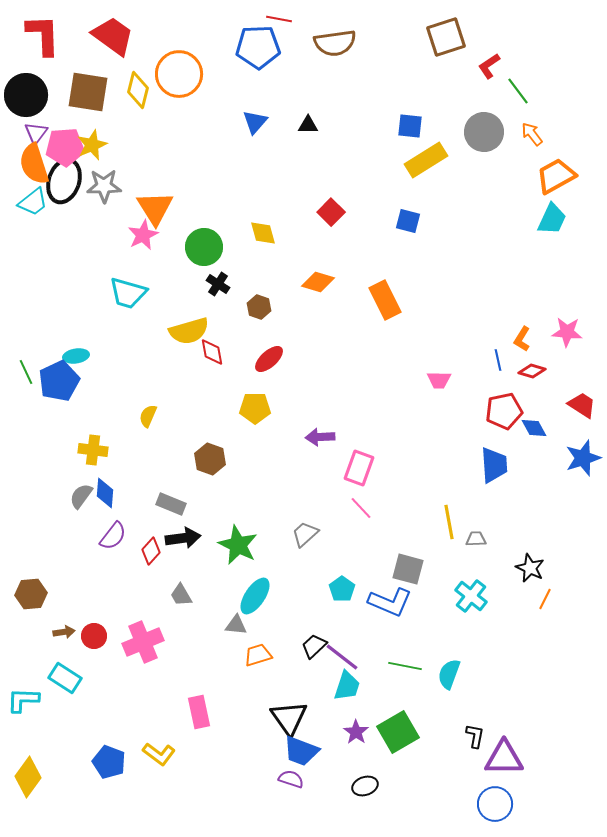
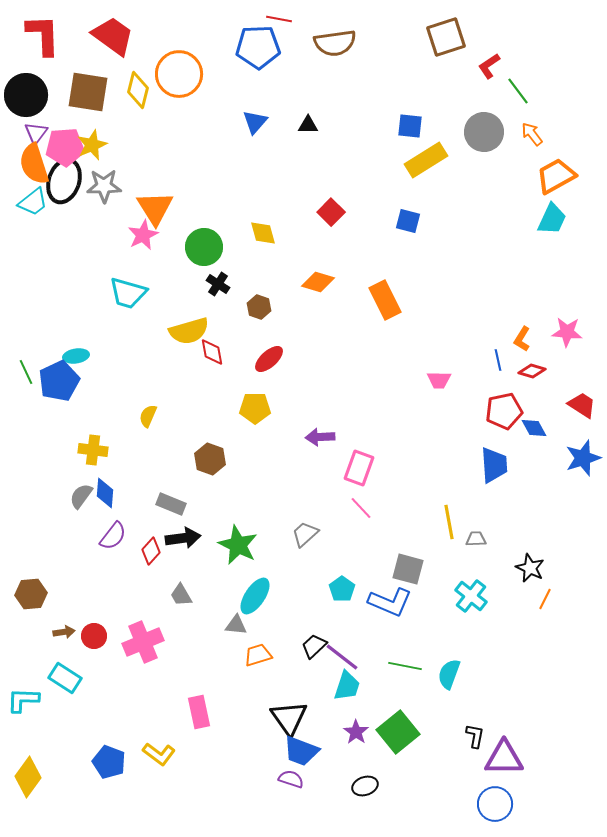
green square at (398, 732): rotated 9 degrees counterclockwise
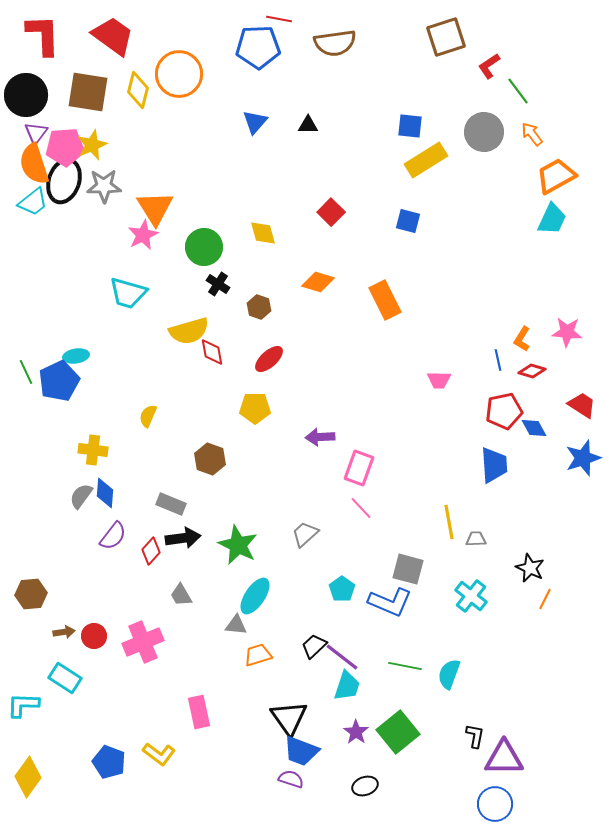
cyan L-shape at (23, 700): moved 5 px down
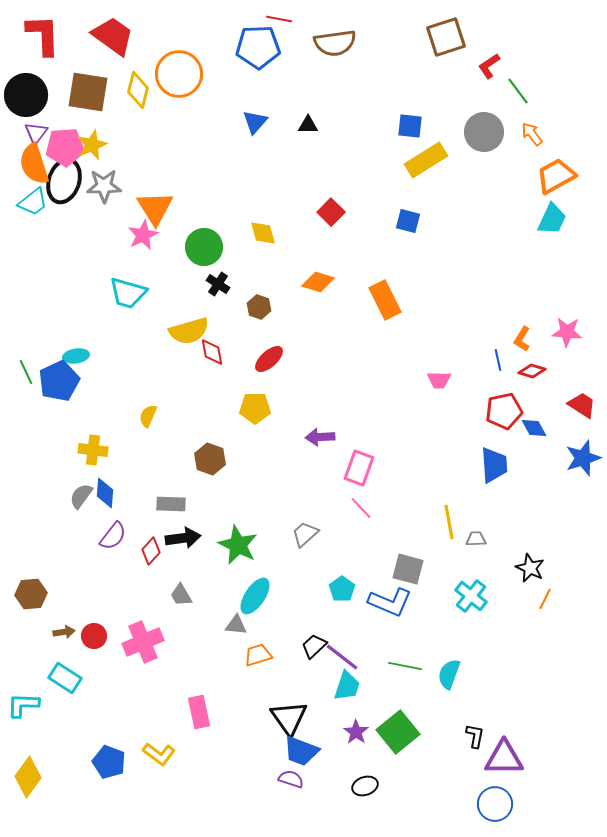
gray rectangle at (171, 504): rotated 20 degrees counterclockwise
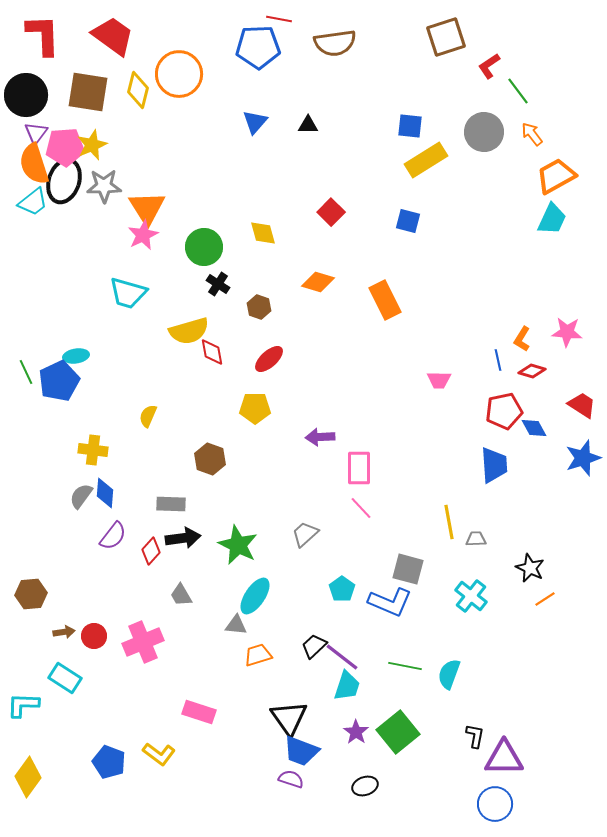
orange triangle at (155, 208): moved 8 px left
pink rectangle at (359, 468): rotated 20 degrees counterclockwise
orange line at (545, 599): rotated 30 degrees clockwise
pink rectangle at (199, 712): rotated 60 degrees counterclockwise
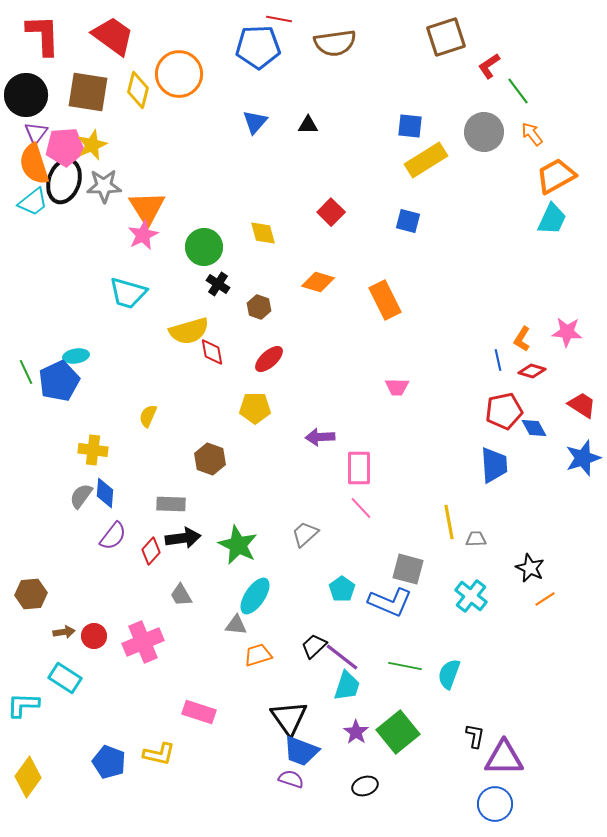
pink trapezoid at (439, 380): moved 42 px left, 7 px down
yellow L-shape at (159, 754): rotated 24 degrees counterclockwise
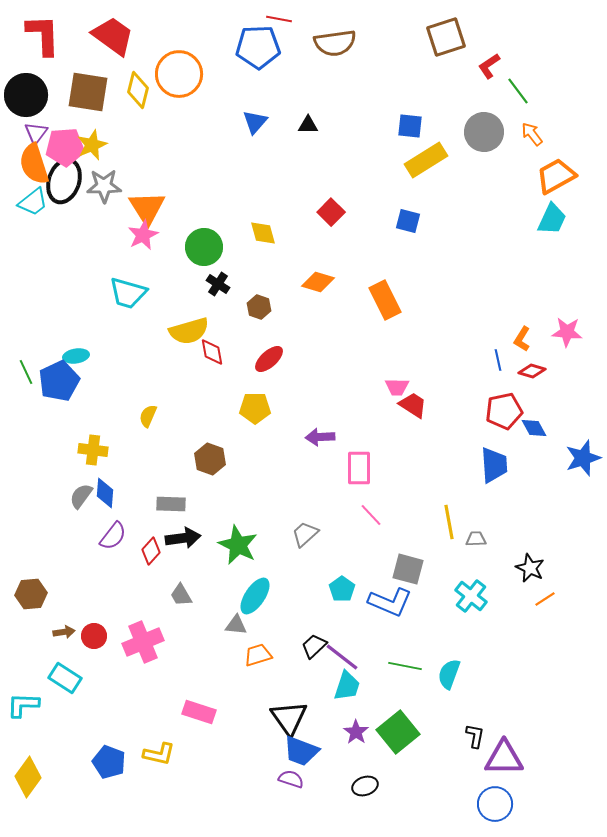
red trapezoid at (582, 405): moved 169 px left
pink line at (361, 508): moved 10 px right, 7 px down
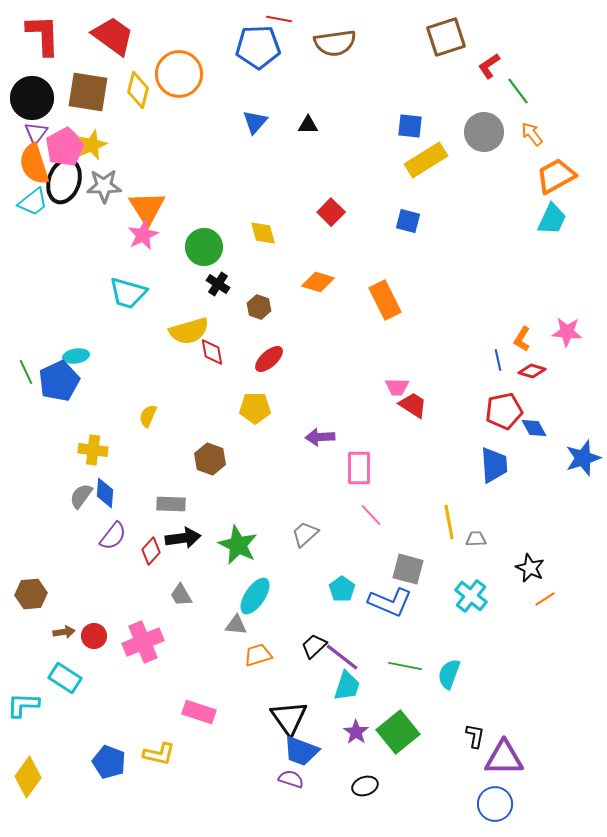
black circle at (26, 95): moved 6 px right, 3 px down
pink pentagon at (65, 147): rotated 24 degrees counterclockwise
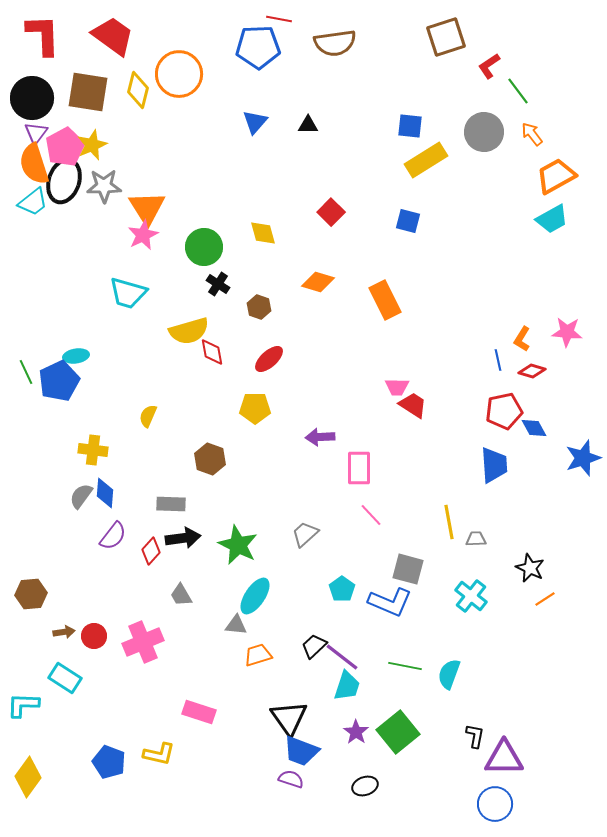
cyan trapezoid at (552, 219): rotated 36 degrees clockwise
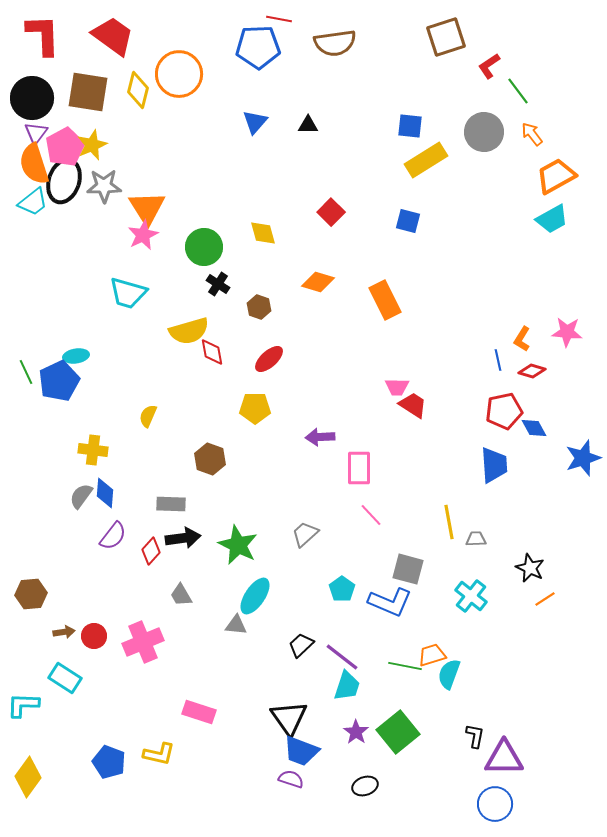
black trapezoid at (314, 646): moved 13 px left, 1 px up
orange trapezoid at (258, 655): moved 174 px right
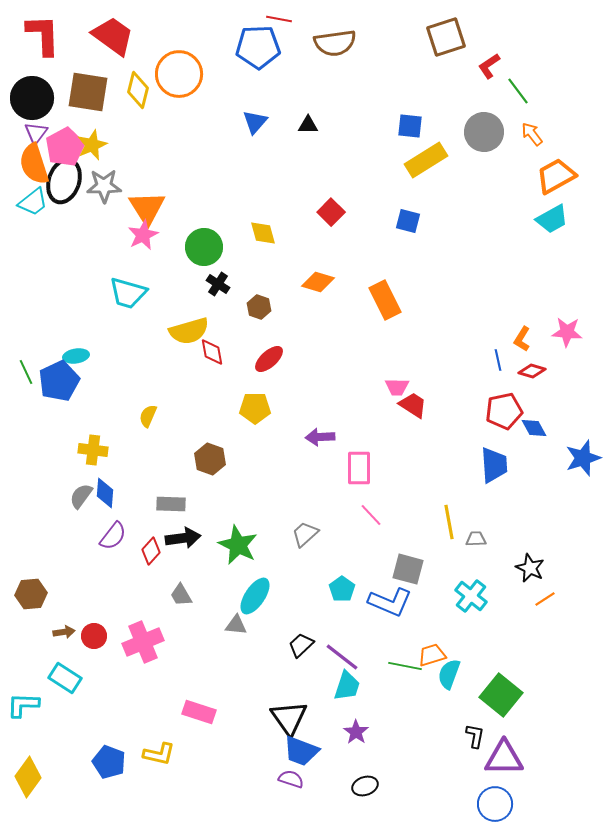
green square at (398, 732): moved 103 px right, 37 px up; rotated 12 degrees counterclockwise
